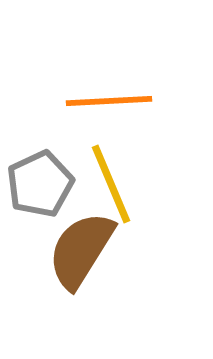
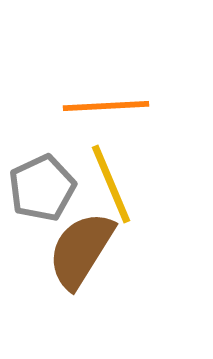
orange line: moved 3 px left, 5 px down
gray pentagon: moved 2 px right, 4 px down
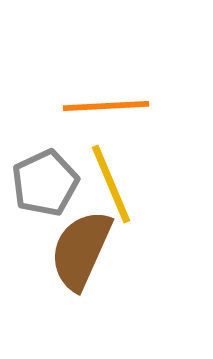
gray pentagon: moved 3 px right, 5 px up
brown semicircle: rotated 8 degrees counterclockwise
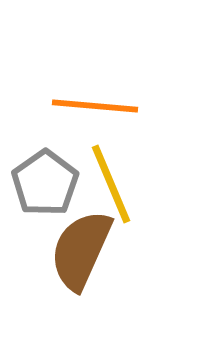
orange line: moved 11 px left; rotated 8 degrees clockwise
gray pentagon: rotated 10 degrees counterclockwise
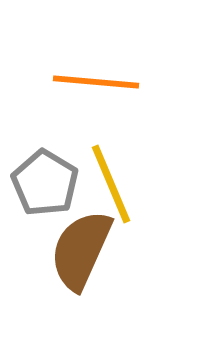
orange line: moved 1 px right, 24 px up
gray pentagon: rotated 6 degrees counterclockwise
